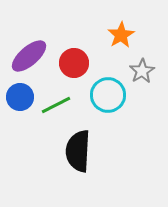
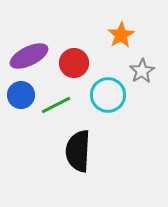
purple ellipse: rotated 15 degrees clockwise
blue circle: moved 1 px right, 2 px up
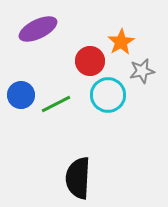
orange star: moved 7 px down
purple ellipse: moved 9 px right, 27 px up
red circle: moved 16 px right, 2 px up
gray star: rotated 20 degrees clockwise
green line: moved 1 px up
black semicircle: moved 27 px down
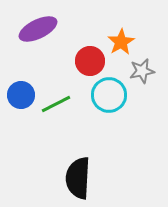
cyan circle: moved 1 px right
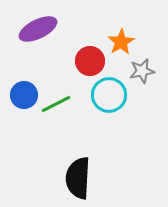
blue circle: moved 3 px right
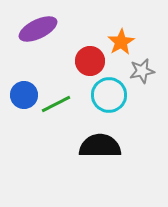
black semicircle: moved 22 px right, 32 px up; rotated 87 degrees clockwise
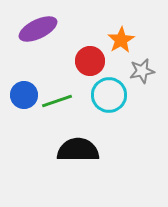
orange star: moved 2 px up
green line: moved 1 px right, 3 px up; rotated 8 degrees clockwise
black semicircle: moved 22 px left, 4 px down
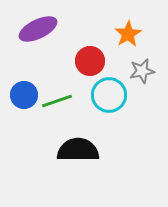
orange star: moved 7 px right, 6 px up
